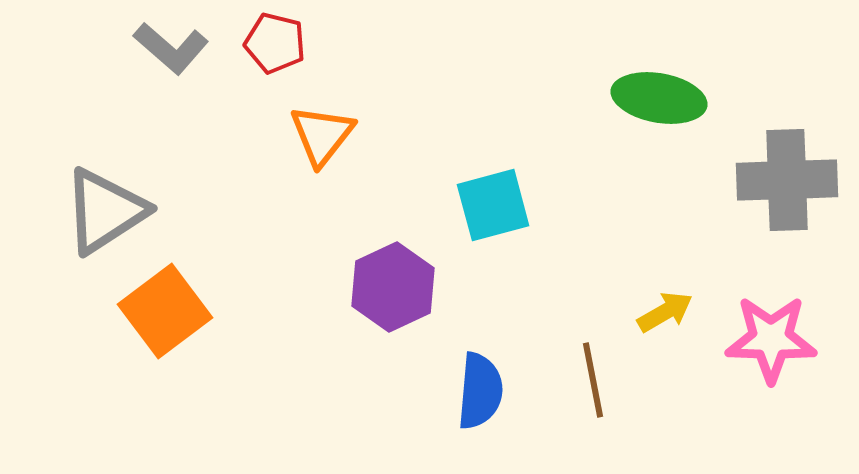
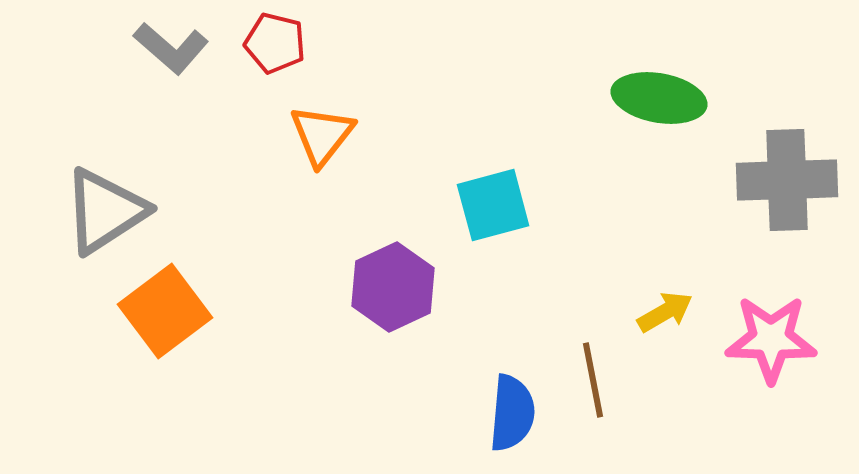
blue semicircle: moved 32 px right, 22 px down
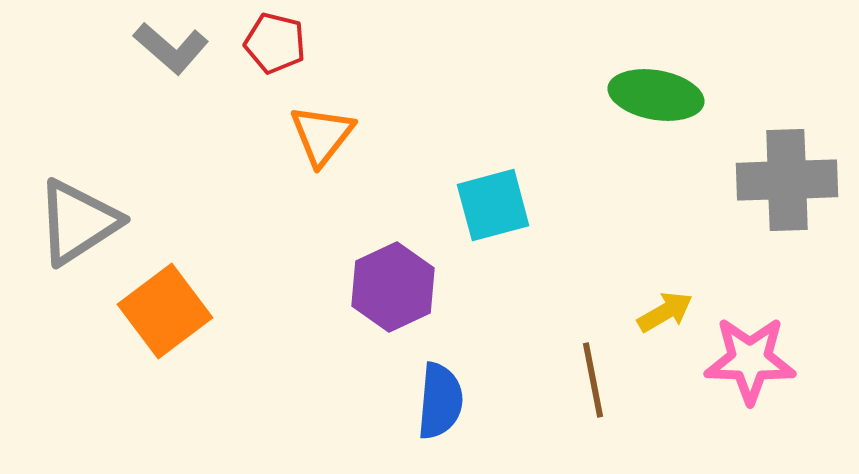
green ellipse: moved 3 px left, 3 px up
gray triangle: moved 27 px left, 11 px down
pink star: moved 21 px left, 21 px down
blue semicircle: moved 72 px left, 12 px up
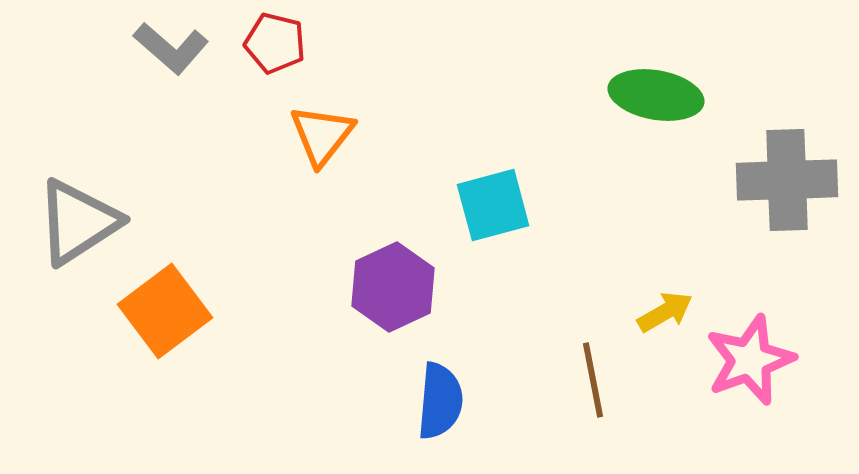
pink star: rotated 22 degrees counterclockwise
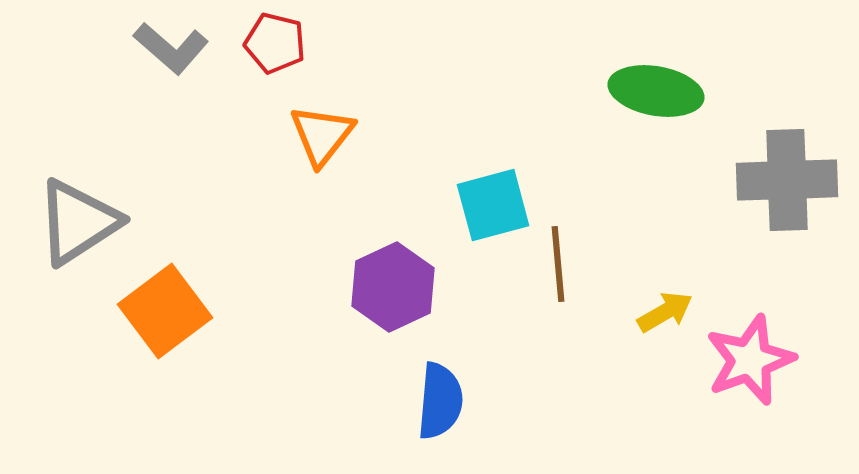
green ellipse: moved 4 px up
brown line: moved 35 px left, 116 px up; rotated 6 degrees clockwise
